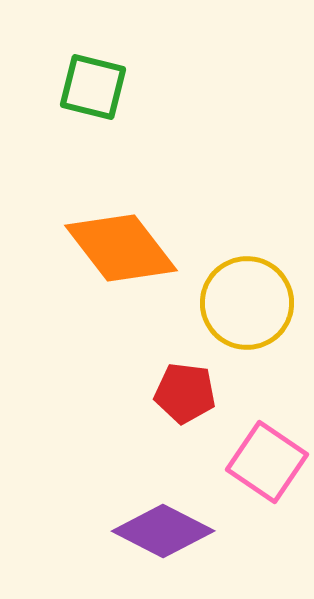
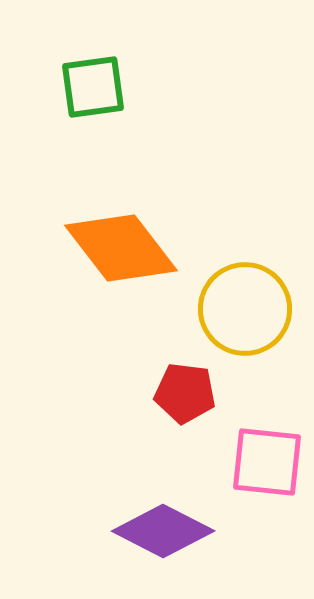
green square: rotated 22 degrees counterclockwise
yellow circle: moved 2 px left, 6 px down
pink square: rotated 28 degrees counterclockwise
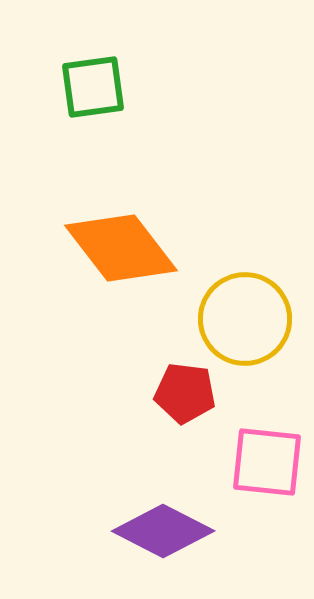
yellow circle: moved 10 px down
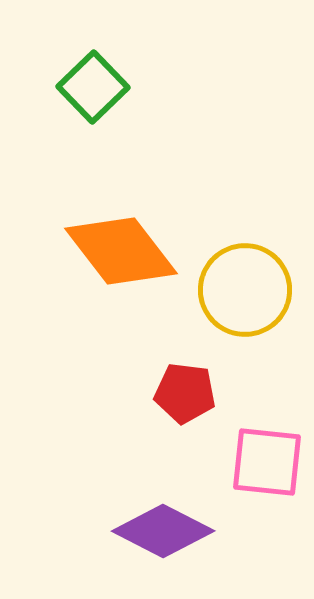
green square: rotated 36 degrees counterclockwise
orange diamond: moved 3 px down
yellow circle: moved 29 px up
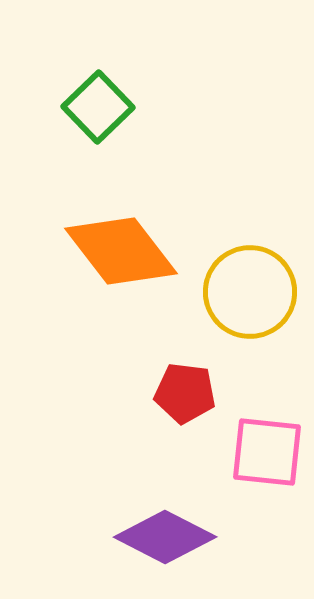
green square: moved 5 px right, 20 px down
yellow circle: moved 5 px right, 2 px down
pink square: moved 10 px up
purple diamond: moved 2 px right, 6 px down
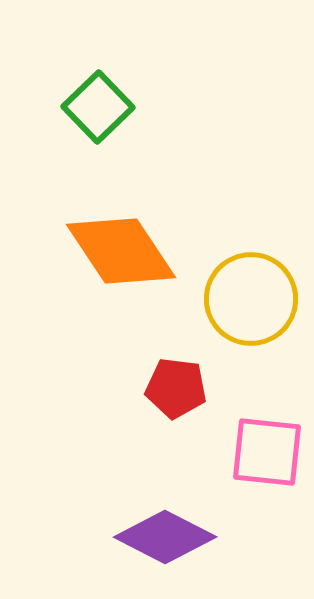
orange diamond: rotated 4 degrees clockwise
yellow circle: moved 1 px right, 7 px down
red pentagon: moved 9 px left, 5 px up
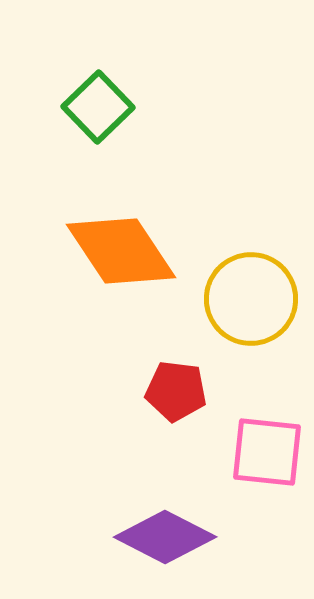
red pentagon: moved 3 px down
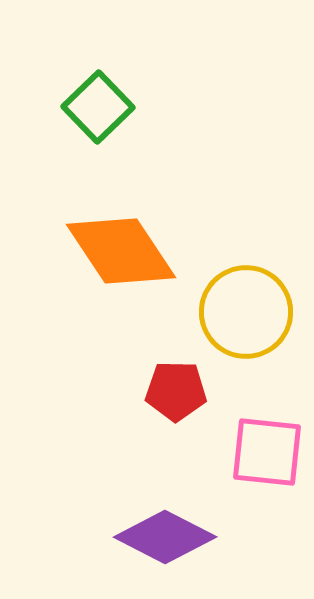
yellow circle: moved 5 px left, 13 px down
red pentagon: rotated 6 degrees counterclockwise
